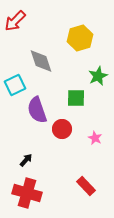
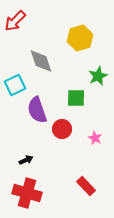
black arrow: rotated 24 degrees clockwise
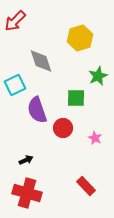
red circle: moved 1 px right, 1 px up
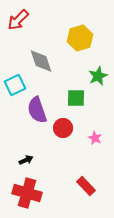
red arrow: moved 3 px right, 1 px up
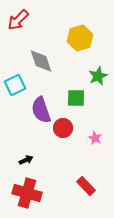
purple semicircle: moved 4 px right
